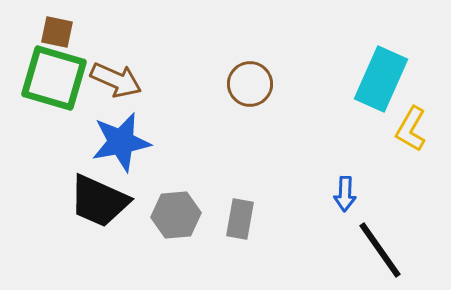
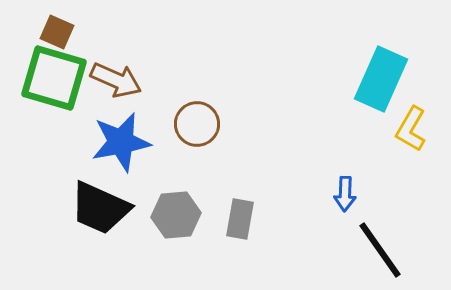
brown square: rotated 12 degrees clockwise
brown circle: moved 53 px left, 40 px down
black trapezoid: moved 1 px right, 7 px down
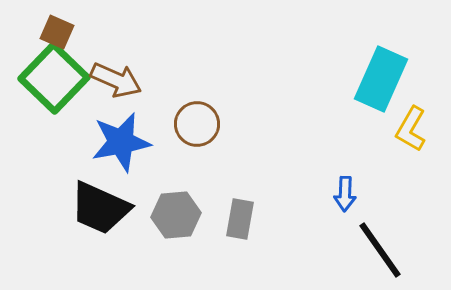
green square: rotated 28 degrees clockwise
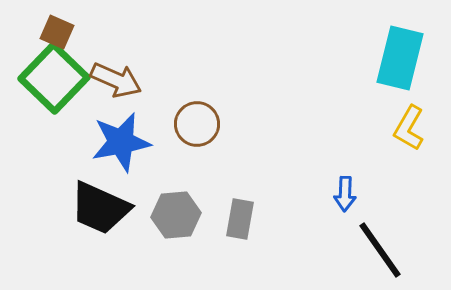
cyan rectangle: moved 19 px right, 21 px up; rotated 10 degrees counterclockwise
yellow L-shape: moved 2 px left, 1 px up
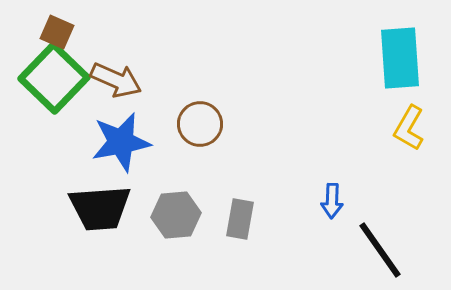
cyan rectangle: rotated 18 degrees counterclockwise
brown circle: moved 3 px right
blue arrow: moved 13 px left, 7 px down
black trapezoid: rotated 28 degrees counterclockwise
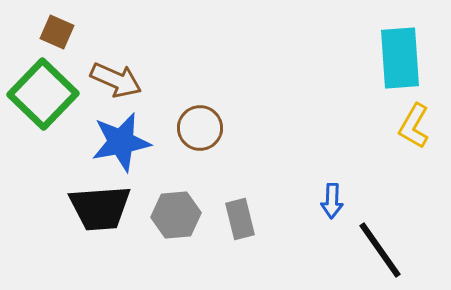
green square: moved 11 px left, 16 px down
brown circle: moved 4 px down
yellow L-shape: moved 5 px right, 2 px up
gray rectangle: rotated 24 degrees counterclockwise
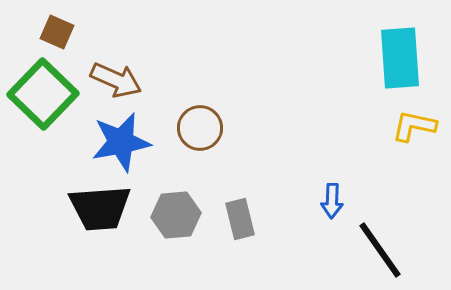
yellow L-shape: rotated 72 degrees clockwise
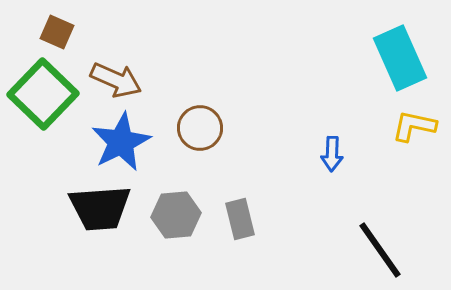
cyan rectangle: rotated 20 degrees counterclockwise
blue star: rotated 16 degrees counterclockwise
blue arrow: moved 47 px up
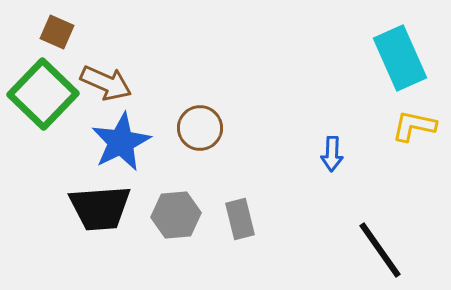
brown arrow: moved 10 px left, 3 px down
